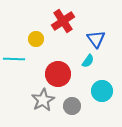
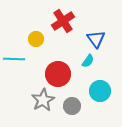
cyan circle: moved 2 px left
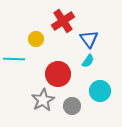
blue triangle: moved 7 px left
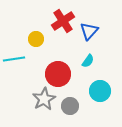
blue triangle: moved 8 px up; rotated 18 degrees clockwise
cyan line: rotated 10 degrees counterclockwise
gray star: moved 1 px right, 1 px up
gray circle: moved 2 px left
